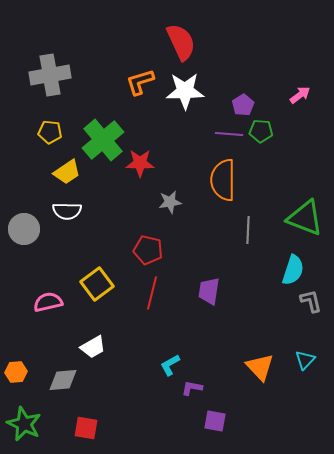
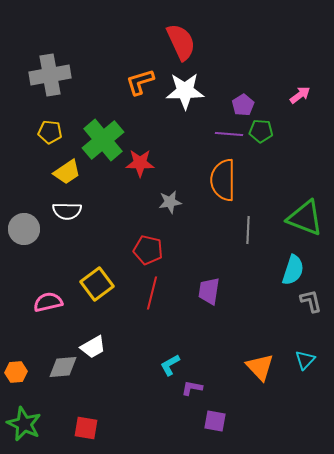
gray diamond: moved 13 px up
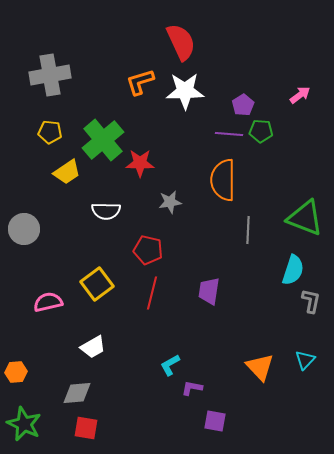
white semicircle: moved 39 px right
gray L-shape: rotated 25 degrees clockwise
gray diamond: moved 14 px right, 26 px down
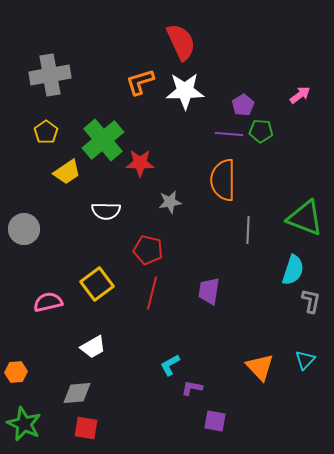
yellow pentagon: moved 4 px left; rotated 30 degrees clockwise
